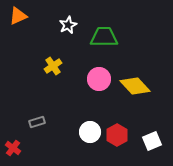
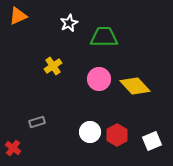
white star: moved 1 px right, 2 px up
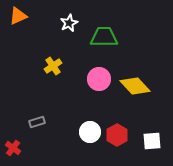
white square: rotated 18 degrees clockwise
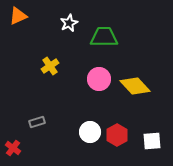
yellow cross: moved 3 px left
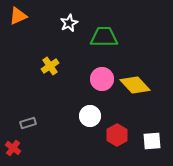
pink circle: moved 3 px right
yellow diamond: moved 1 px up
gray rectangle: moved 9 px left, 1 px down
white circle: moved 16 px up
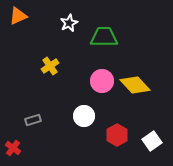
pink circle: moved 2 px down
white circle: moved 6 px left
gray rectangle: moved 5 px right, 3 px up
white square: rotated 30 degrees counterclockwise
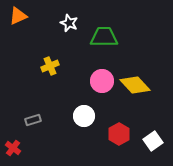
white star: rotated 24 degrees counterclockwise
yellow cross: rotated 12 degrees clockwise
red hexagon: moved 2 px right, 1 px up
white square: moved 1 px right
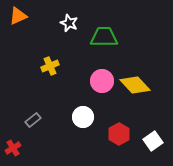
white circle: moved 1 px left, 1 px down
gray rectangle: rotated 21 degrees counterclockwise
red cross: rotated 21 degrees clockwise
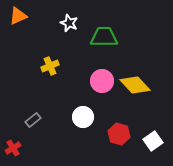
red hexagon: rotated 15 degrees counterclockwise
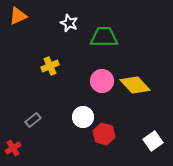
red hexagon: moved 15 px left
